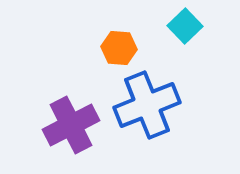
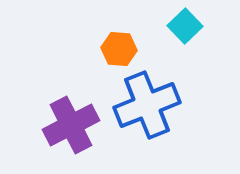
orange hexagon: moved 1 px down
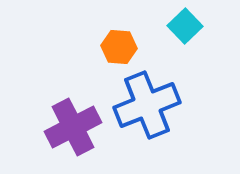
orange hexagon: moved 2 px up
purple cross: moved 2 px right, 2 px down
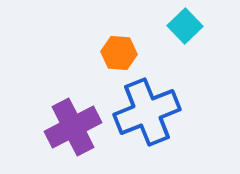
orange hexagon: moved 6 px down
blue cross: moved 7 px down
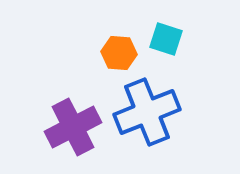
cyan square: moved 19 px left, 13 px down; rotated 28 degrees counterclockwise
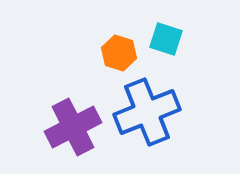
orange hexagon: rotated 12 degrees clockwise
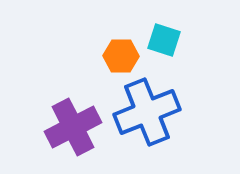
cyan square: moved 2 px left, 1 px down
orange hexagon: moved 2 px right, 3 px down; rotated 16 degrees counterclockwise
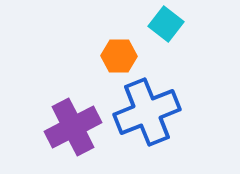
cyan square: moved 2 px right, 16 px up; rotated 20 degrees clockwise
orange hexagon: moved 2 px left
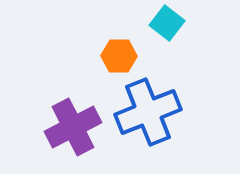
cyan square: moved 1 px right, 1 px up
blue cross: moved 1 px right
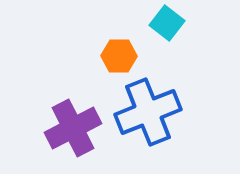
purple cross: moved 1 px down
